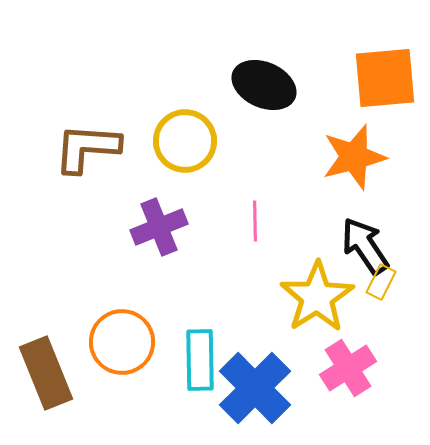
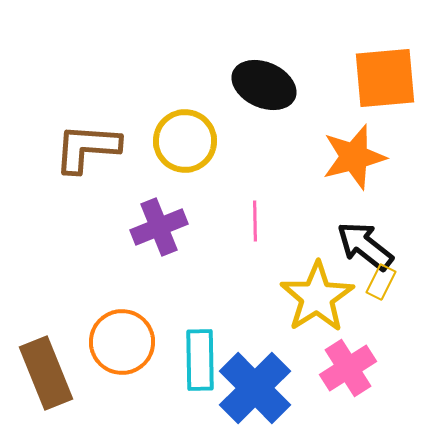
black arrow: rotated 18 degrees counterclockwise
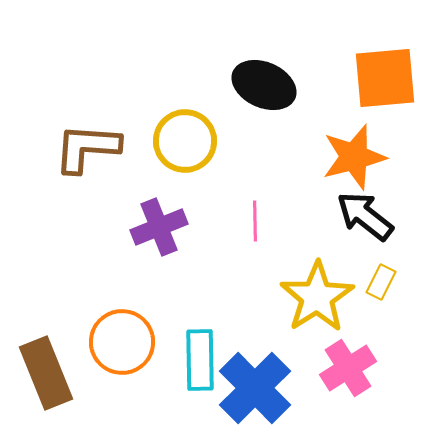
black arrow: moved 30 px up
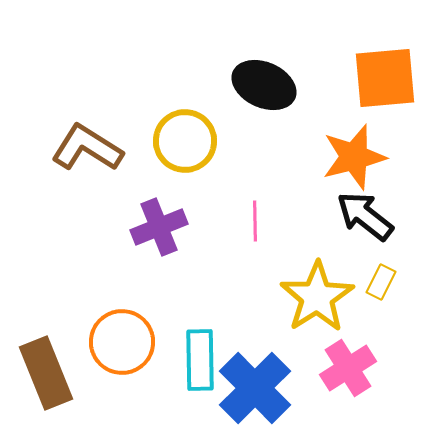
brown L-shape: rotated 28 degrees clockwise
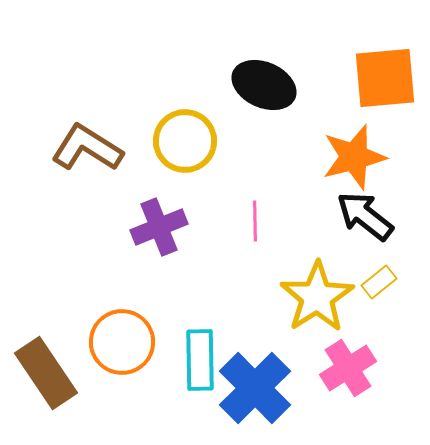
yellow rectangle: moved 2 px left; rotated 24 degrees clockwise
brown rectangle: rotated 12 degrees counterclockwise
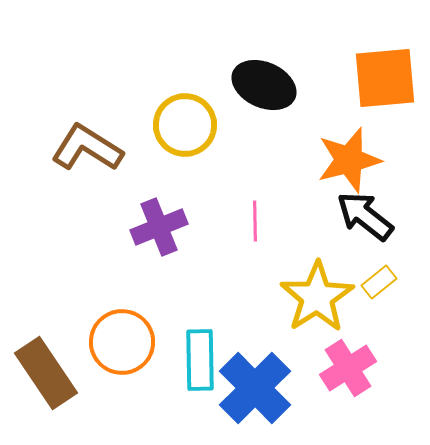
yellow circle: moved 16 px up
orange star: moved 5 px left, 3 px down
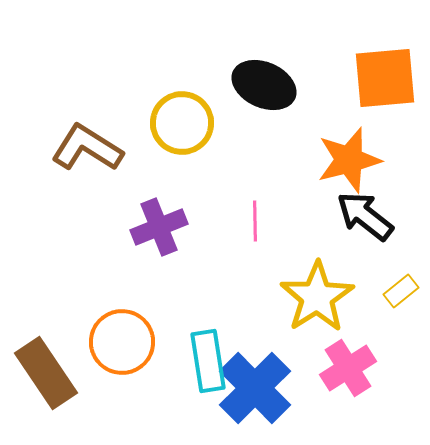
yellow circle: moved 3 px left, 2 px up
yellow rectangle: moved 22 px right, 9 px down
cyan rectangle: moved 8 px right, 1 px down; rotated 8 degrees counterclockwise
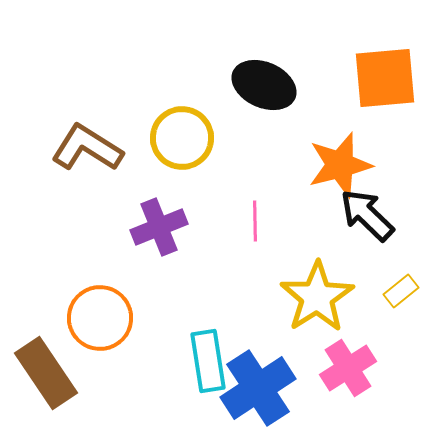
yellow circle: moved 15 px down
orange star: moved 9 px left, 5 px down
black arrow: moved 2 px right, 1 px up; rotated 6 degrees clockwise
orange circle: moved 22 px left, 24 px up
blue cross: moved 3 px right; rotated 12 degrees clockwise
